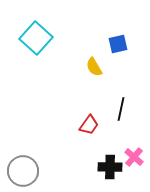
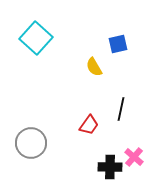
gray circle: moved 8 px right, 28 px up
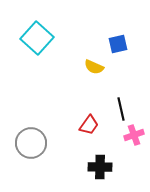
cyan square: moved 1 px right
yellow semicircle: rotated 36 degrees counterclockwise
black line: rotated 25 degrees counterclockwise
pink cross: moved 22 px up; rotated 30 degrees clockwise
black cross: moved 10 px left
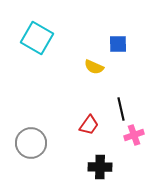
cyan square: rotated 12 degrees counterclockwise
blue square: rotated 12 degrees clockwise
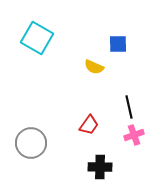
black line: moved 8 px right, 2 px up
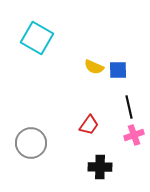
blue square: moved 26 px down
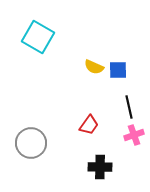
cyan square: moved 1 px right, 1 px up
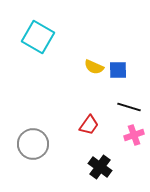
black line: rotated 60 degrees counterclockwise
gray circle: moved 2 px right, 1 px down
black cross: rotated 35 degrees clockwise
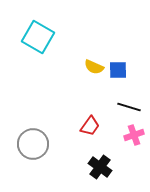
red trapezoid: moved 1 px right, 1 px down
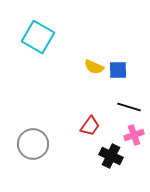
black cross: moved 11 px right, 11 px up; rotated 10 degrees counterclockwise
